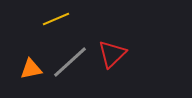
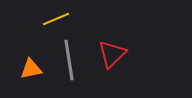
gray line: moved 1 px left, 2 px up; rotated 57 degrees counterclockwise
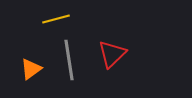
yellow line: rotated 8 degrees clockwise
orange triangle: rotated 25 degrees counterclockwise
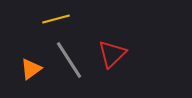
gray line: rotated 24 degrees counterclockwise
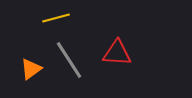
yellow line: moved 1 px up
red triangle: moved 5 px right, 1 px up; rotated 48 degrees clockwise
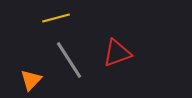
red triangle: rotated 24 degrees counterclockwise
orange triangle: moved 11 px down; rotated 10 degrees counterclockwise
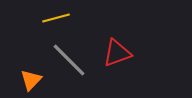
gray line: rotated 12 degrees counterclockwise
